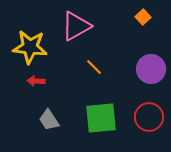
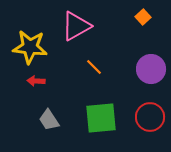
red circle: moved 1 px right
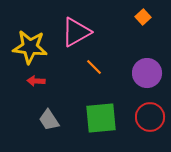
pink triangle: moved 6 px down
purple circle: moved 4 px left, 4 px down
